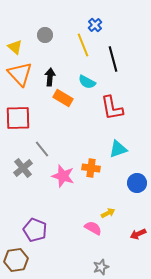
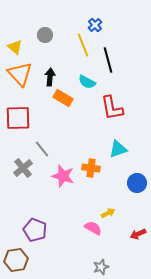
black line: moved 5 px left, 1 px down
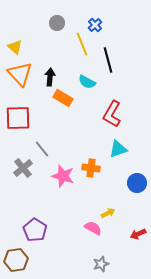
gray circle: moved 12 px right, 12 px up
yellow line: moved 1 px left, 1 px up
red L-shape: moved 6 px down; rotated 40 degrees clockwise
purple pentagon: rotated 10 degrees clockwise
gray star: moved 3 px up
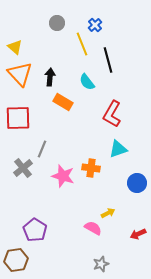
cyan semicircle: rotated 24 degrees clockwise
orange rectangle: moved 4 px down
gray line: rotated 60 degrees clockwise
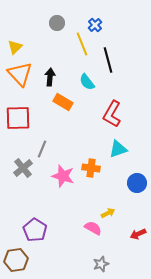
yellow triangle: rotated 35 degrees clockwise
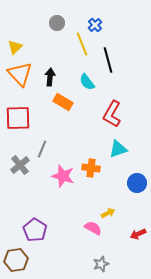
gray cross: moved 3 px left, 3 px up
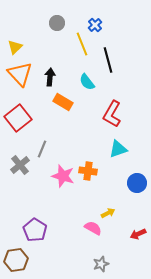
red square: rotated 36 degrees counterclockwise
orange cross: moved 3 px left, 3 px down
